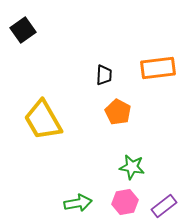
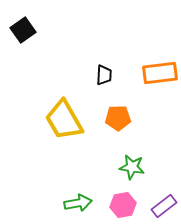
orange rectangle: moved 2 px right, 5 px down
orange pentagon: moved 6 px down; rotated 30 degrees counterclockwise
yellow trapezoid: moved 21 px right
pink hexagon: moved 2 px left, 3 px down
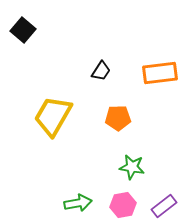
black square: rotated 15 degrees counterclockwise
black trapezoid: moved 3 px left, 4 px up; rotated 30 degrees clockwise
yellow trapezoid: moved 11 px left, 4 px up; rotated 60 degrees clockwise
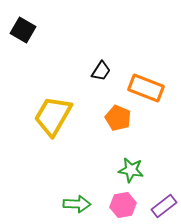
black square: rotated 10 degrees counterclockwise
orange rectangle: moved 14 px left, 15 px down; rotated 28 degrees clockwise
orange pentagon: rotated 25 degrees clockwise
green star: moved 1 px left, 3 px down
green arrow: moved 1 px left, 1 px down; rotated 12 degrees clockwise
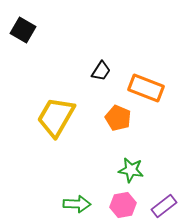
yellow trapezoid: moved 3 px right, 1 px down
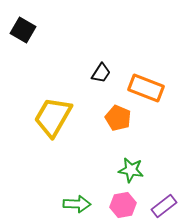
black trapezoid: moved 2 px down
yellow trapezoid: moved 3 px left
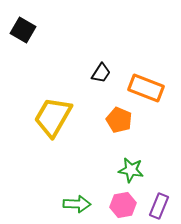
orange pentagon: moved 1 px right, 2 px down
purple rectangle: moved 5 px left; rotated 30 degrees counterclockwise
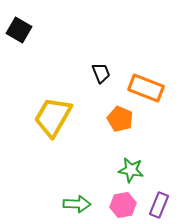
black square: moved 4 px left
black trapezoid: rotated 55 degrees counterclockwise
orange pentagon: moved 1 px right, 1 px up
purple rectangle: moved 1 px up
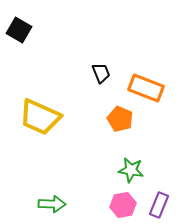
yellow trapezoid: moved 13 px left; rotated 96 degrees counterclockwise
green arrow: moved 25 px left
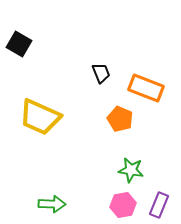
black square: moved 14 px down
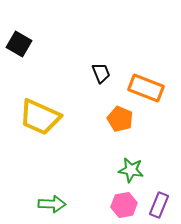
pink hexagon: moved 1 px right
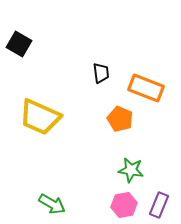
black trapezoid: rotated 15 degrees clockwise
green arrow: rotated 28 degrees clockwise
